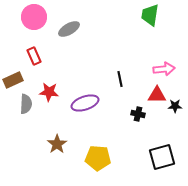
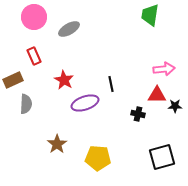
black line: moved 9 px left, 5 px down
red star: moved 15 px right, 12 px up; rotated 24 degrees clockwise
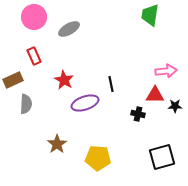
pink arrow: moved 2 px right, 2 px down
red triangle: moved 2 px left
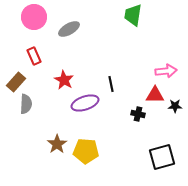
green trapezoid: moved 17 px left
brown rectangle: moved 3 px right, 2 px down; rotated 24 degrees counterclockwise
yellow pentagon: moved 12 px left, 7 px up
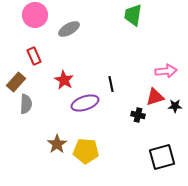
pink circle: moved 1 px right, 2 px up
red triangle: moved 2 px down; rotated 18 degrees counterclockwise
black cross: moved 1 px down
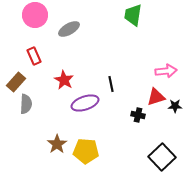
red triangle: moved 1 px right
black square: rotated 28 degrees counterclockwise
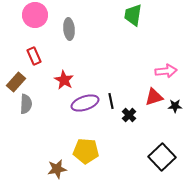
gray ellipse: rotated 65 degrees counterclockwise
black line: moved 17 px down
red triangle: moved 2 px left
black cross: moved 9 px left; rotated 32 degrees clockwise
brown star: moved 25 px down; rotated 24 degrees clockwise
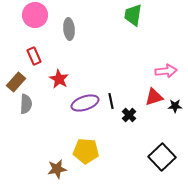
red star: moved 5 px left, 1 px up
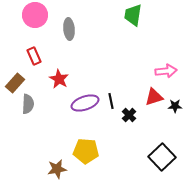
brown rectangle: moved 1 px left, 1 px down
gray semicircle: moved 2 px right
